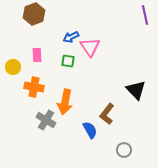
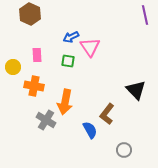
brown hexagon: moved 4 px left; rotated 15 degrees counterclockwise
orange cross: moved 1 px up
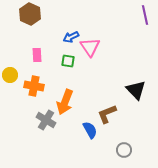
yellow circle: moved 3 px left, 8 px down
orange arrow: rotated 10 degrees clockwise
brown L-shape: rotated 30 degrees clockwise
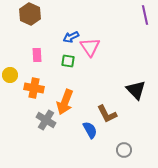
orange cross: moved 2 px down
brown L-shape: rotated 95 degrees counterclockwise
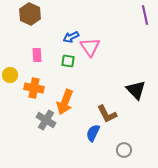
blue semicircle: moved 3 px right, 3 px down; rotated 126 degrees counterclockwise
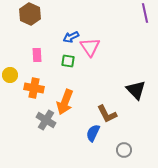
purple line: moved 2 px up
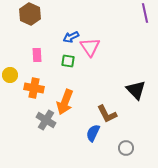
gray circle: moved 2 px right, 2 px up
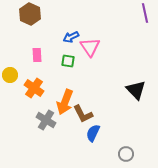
orange cross: rotated 24 degrees clockwise
brown L-shape: moved 24 px left
gray circle: moved 6 px down
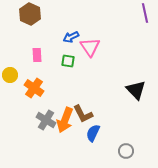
orange arrow: moved 18 px down
gray circle: moved 3 px up
